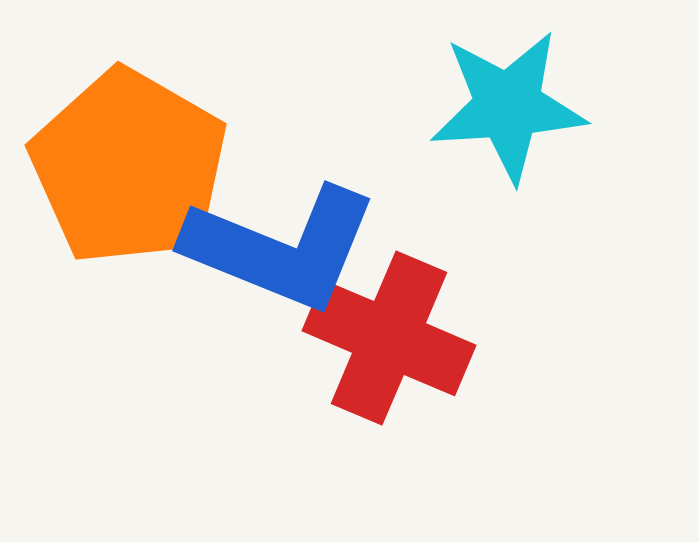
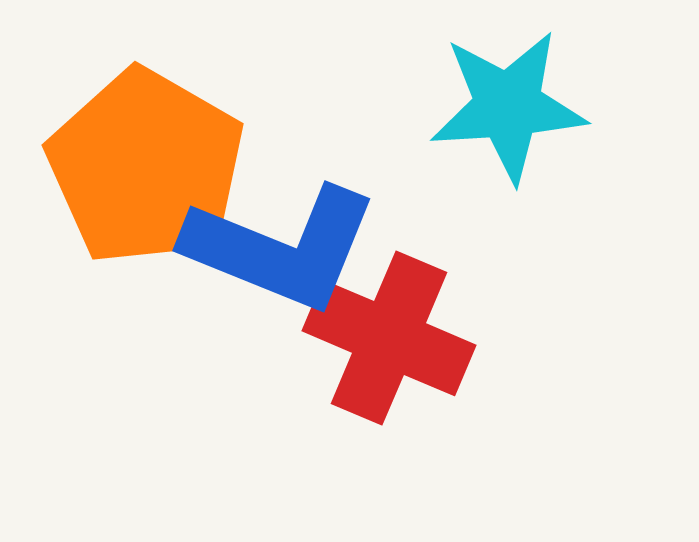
orange pentagon: moved 17 px right
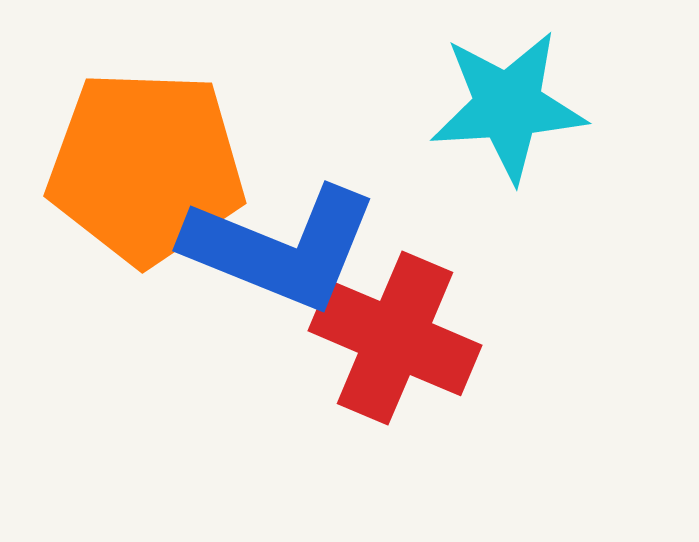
orange pentagon: rotated 28 degrees counterclockwise
red cross: moved 6 px right
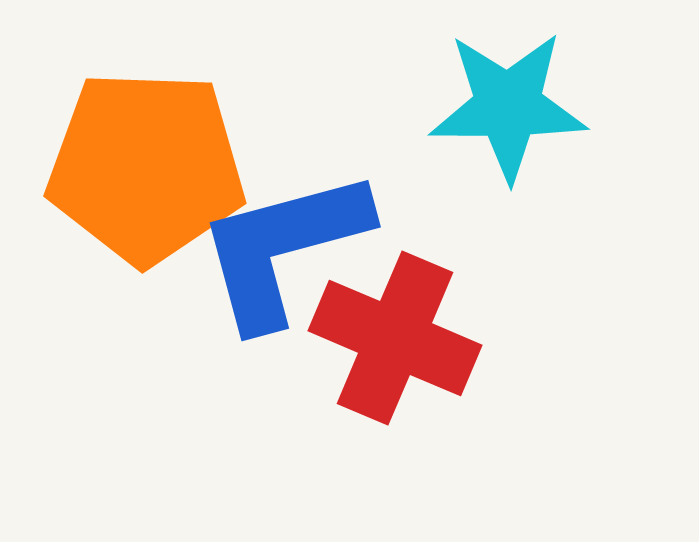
cyan star: rotated 4 degrees clockwise
blue L-shape: moved 2 px right; rotated 143 degrees clockwise
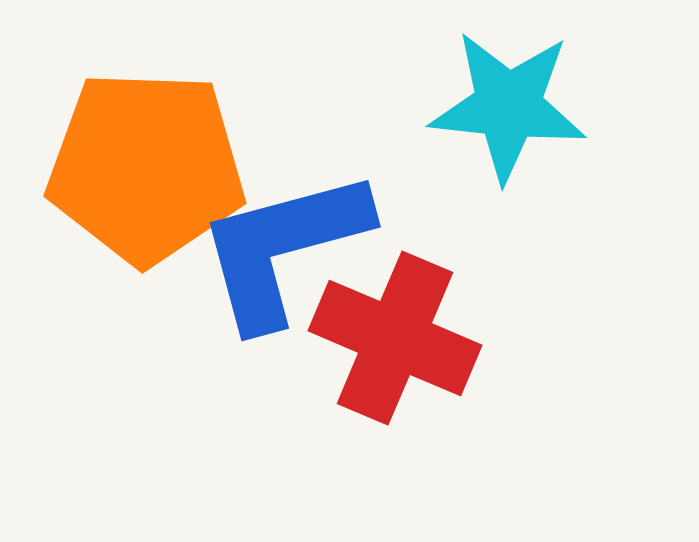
cyan star: rotated 6 degrees clockwise
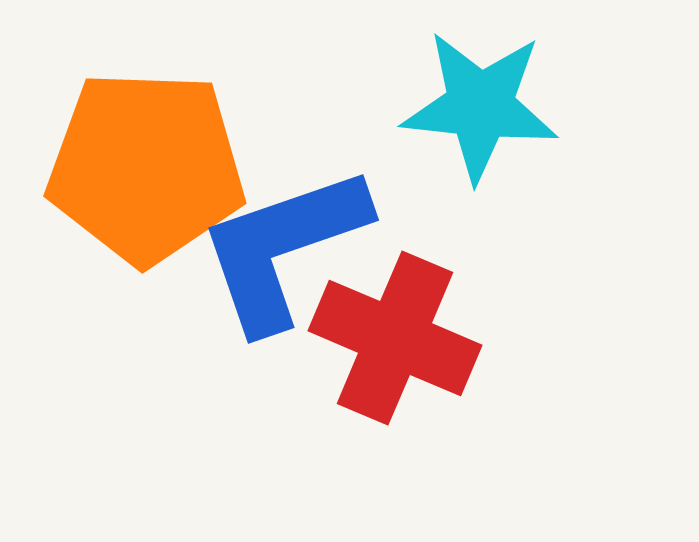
cyan star: moved 28 px left
blue L-shape: rotated 4 degrees counterclockwise
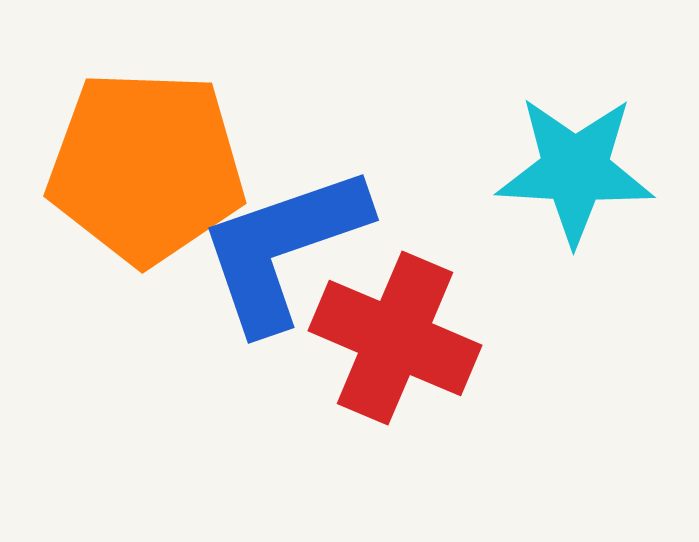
cyan star: moved 95 px right, 64 px down; rotated 3 degrees counterclockwise
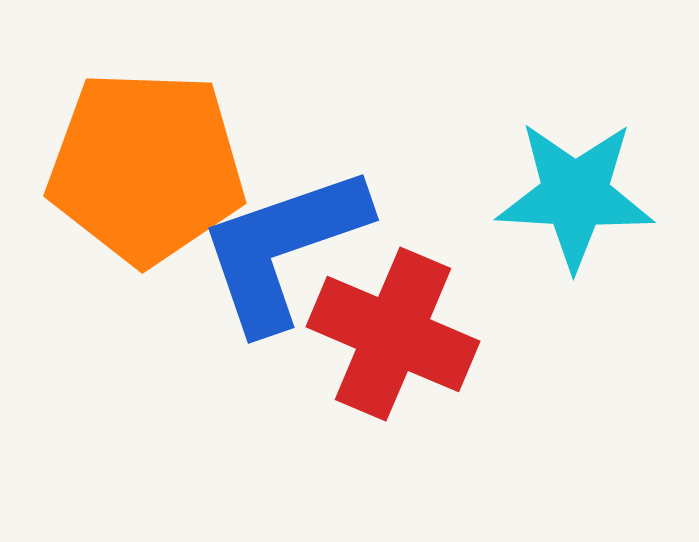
cyan star: moved 25 px down
red cross: moved 2 px left, 4 px up
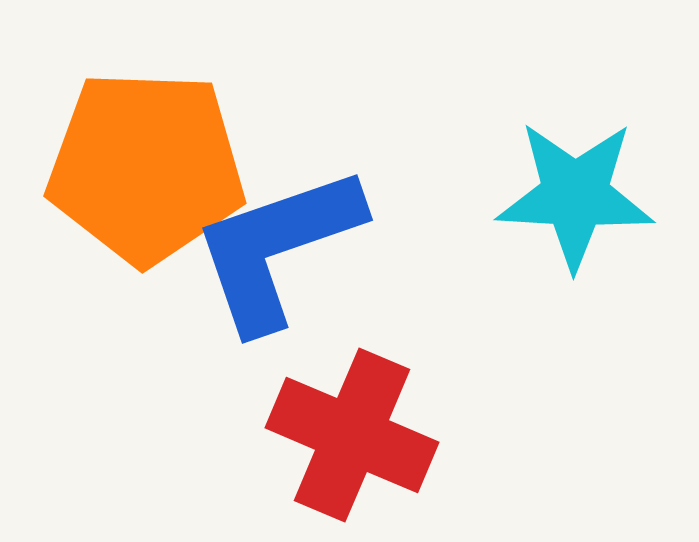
blue L-shape: moved 6 px left
red cross: moved 41 px left, 101 px down
